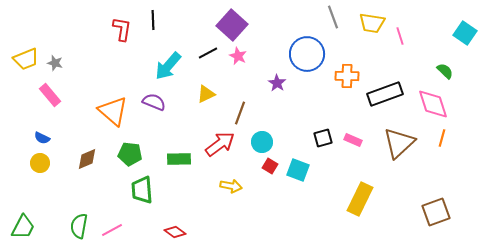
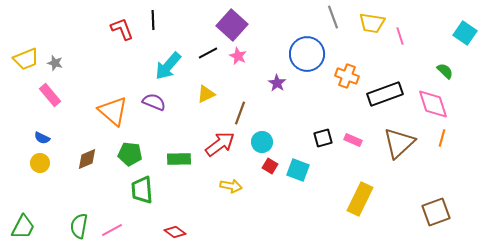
red L-shape at (122, 29): rotated 30 degrees counterclockwise
orange cross at (347, 76): rotated 20 degrees clockwise
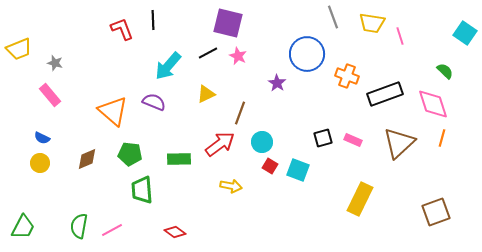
purple square at (232, 25): moved 4 px left, 2 px up; rotated 28 degrees counterclockwise
yellow trapezoid at (26, 59): moved 7 px left, 10 px up
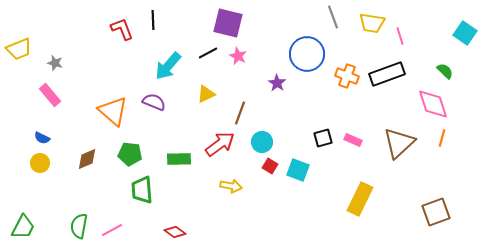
black rectangle at (385, 94): moved 2 px right, 20 px up
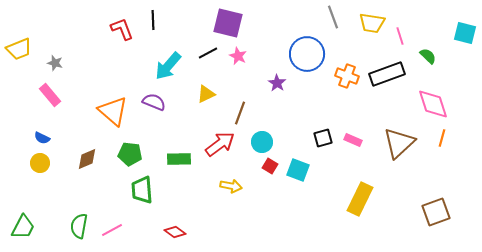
cyan square at (465, 33): rotated 20 degrees counterclockwise
green semicircle at (445, 71): moved 17 px left, 15 px up
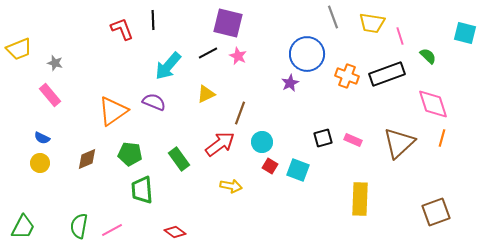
purple star at (277, 83): moved 13 px right; rotated 12 degrees clockwise
orange triangle at (113, 111): rotated 44 degrees clockwise
green rectangle at (179, 159): rotated 55 degrees clockwise
yellow rectangle at (360, 199): rotated 24 degrees counterclockwise
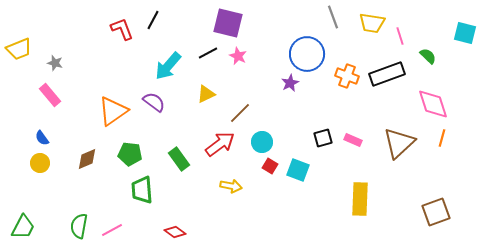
black line at (153, 20): rotated 30 degrees clockwise
purple semicircle at (154, 102): rotated 15 degrees clockwise
brown line at (240, 113): rotated 25 degrees clockwise
blue semicircle at (42, 138): rotated 28 degrees clockwise
